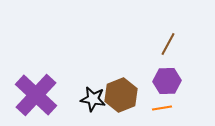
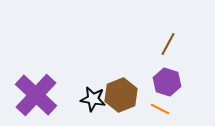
purple hexagon: moved 1 px down; rotated 20 degrees clockwise
orange line: moved 2 px left, 1 px down; rotated 36 degrees clockwise
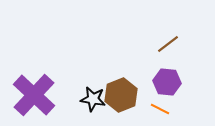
brown line: rotated 25 degrees clockwise
purple hexagon: rotated 12 degrees counterclockwise
purple cross: moved 2 px left
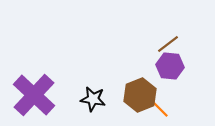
purple hexagon: moved 3 px right, 16 px up
brown hexagon: moved 19 px right
orange line: rotated 18 degrees clockwise
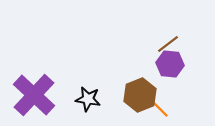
purple hexagon: moved 2 px up
black star: moved 5 px left
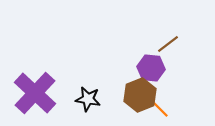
purple hexagon: moved 19 px left, 4 px down
purple cross: moved 1 px right, 2 px up
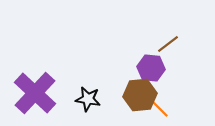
brown hexagon: rotated 16 degrees clockwise
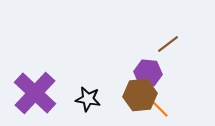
purple hexagon: moved 3 px left, 5 px down
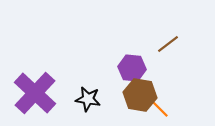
purple hexagon: moved 16 px left, 5 px up
brown hexagon: rotated 16 degrees clockwise
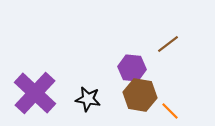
orange line: moved 10 px right, 2 px down
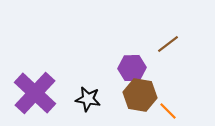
purple hexagon: rotated 8 degrees counterclockwise
orange line: moved 2 px left
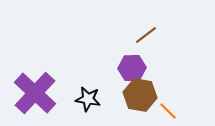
brown line: moved 22 px left, 9 px up
